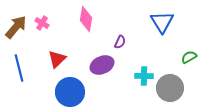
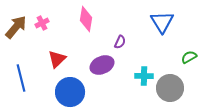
pink cross: rotated 32 degrees clockwise
blue line: moved 2 px right, 10 px down
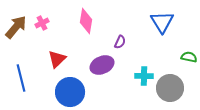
pink diamond: moved 2 px down
green semicircle: rotated 42 degrees clockwise
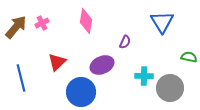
purple semicircle: moved 5 px right
red triangle: moved 3 px down
blue circle: moved 11 px right
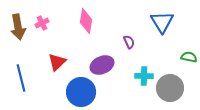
brown arrow: moved 2 px right; rotated 130 degrees clockwise
purple semicircle: moved 4 px right; rotated 48 degrees counterclockwise
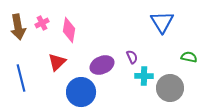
pink diamond: moved 17 px left, 9 px down
purple semicircle: moved 3 px right, 15 px down
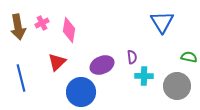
purple semicircle: rotated 16 degrees clockwise
gray circle: moved 7 px right, 2 px up
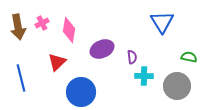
purple ellipse: moved 16 px up
